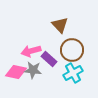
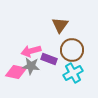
brown triangle: rotated 18 degrees clockwise
purple rectangle: rotated 21 degrees counterclockwise
gray star: moved 2 px left, 4 px up
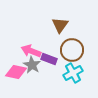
pink arrow: rotated 36 degrees clockwise
gray star: moved 1 px right, 1 px up; rotated 24 degrees clockwise
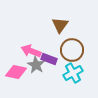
gray star: moved 4 px right
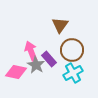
pink arrow: rotated 48 degrees clockwise
purple rectangle: rotated 28 degrees clockwise
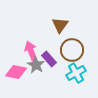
cyan cross: moved 3 px right
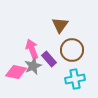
pink arrow: moved 1 px right, 2 px up
gray star: moved 3 px left, 1 px down; rotated 18 degrees clockwise
cyan cross: moved 1 px left, 6 px down; rotated 18 degrees clockwise
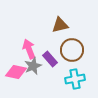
brown triangle: rotated 42 degrees clockwise
pink arrow: moved 3 px left
purple rectangle: moved 1 px right
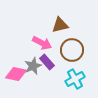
pink arrow: moved 13 px right, 6 px up; rotated 138 degrees clockwise
purple rectangle: moved 3 px left, 3 px down
pink diamond: moved 2 px down
cyan cross: rotated 18 degrees counterclockwise
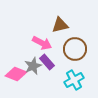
brown circle: moved 3 px right, 1 px up
pink diamond: rotated 10 degrees clockwise
cyan cross: moved 1 px left, 1 px down
